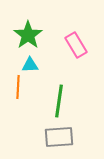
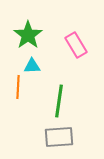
cyan triangle: moved 2 px right, 1 px down
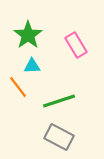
orange line: rotated 40 degrees counterclockwise
green line: rotated 64 degrees clockwise
gray rectangle: rotated 32 degrees clockwise
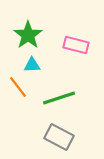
pink rectangle: rotated 45 degrees counterclockwise
cyan triangle: moved 1 px up
green line: moved 3 px up
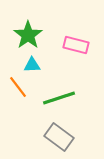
gray rectangle: rotated 8 degrees clockwise
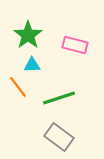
pink rectangle: moved 1 px left
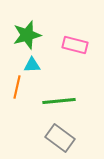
green star: moved 1 px left; rotated 20 degrees clockwise
orange line: moved 1 px left; rotated 50 degrees clockwise
green line: moved 3 px down; rotated 12 degrees clockwise
gray rectangle: moved 1 px right, 1 px down
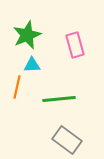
green star: rotated 8 degrees counterclockwise
pink rectangle: rotated 60 degrees clockwise
green line: moved 2 px up
gray rectangle: moved 7 px right, 2 px down
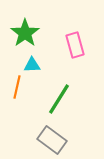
green star: moved 2 px left, 2 px up; rotated 12 degrees counterclockwise
green line: rotated 52 degrees counterclockwise
gray rectangle: moved 15 px left
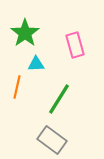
cyan triangle: moved 4 px right, 1 px up
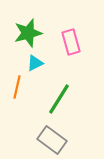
green star: moved 3 px right; rotated 20 degrees clockwise
pink rectangle: moved 4 px left, 3 px up
cyan triangle: moved 1 px left, 1 px up; rotated 24 degrees counterclockwise
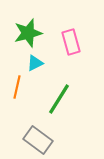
gray rectangle: moved 14 px left
